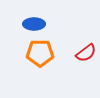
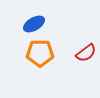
blue ellipse: rotated 30 degrees counterclockwise
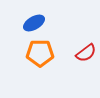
blue ellipse: moved 1 px up
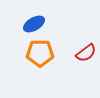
blue ellipse: moved 1 px down
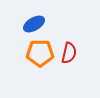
red semicircle: moved 17 px left; rotated 40 degrees counterclockwise
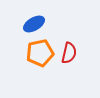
orange pentagon: rotated 12 degrees counterclockwise
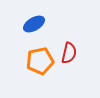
orange pentagon: moved 8 px down
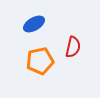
red semicircle: moved 4 px right, 6 px up
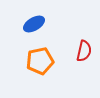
red semicircle: moved 11 px right, 4 px down
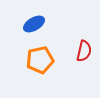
orange pentagon: moved 1 px up
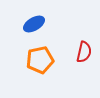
red semicircle: moved 1 px down
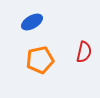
blue ellipse: moved 2 px left, 2 px up
